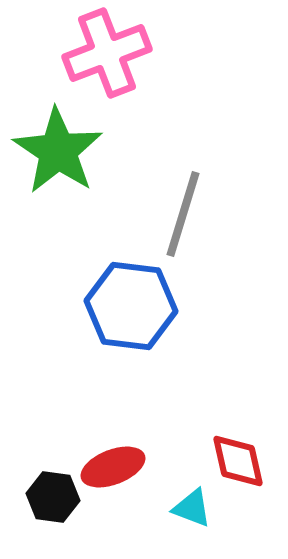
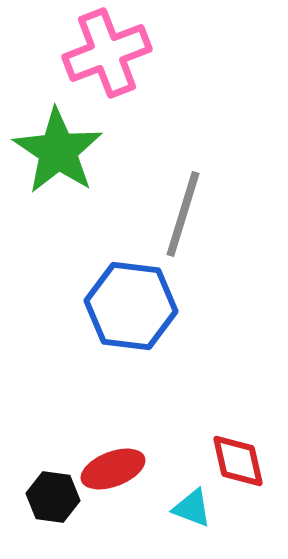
red ellipse: moved 2 px down
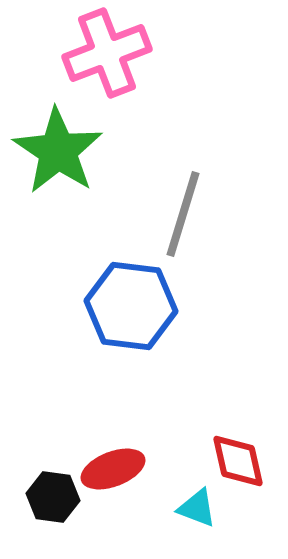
cyan triangle: moved 5 px right
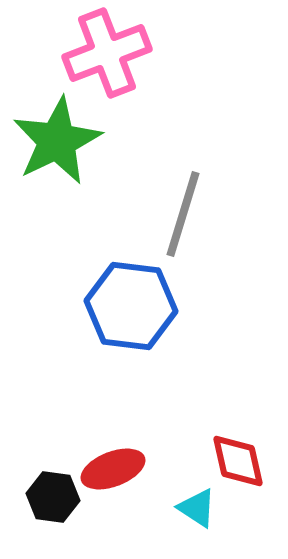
green star: moved 1 px left, 10 px up; rotated 12 degrees clockwise
cyan triangle: rotated 12 degrees clockwise
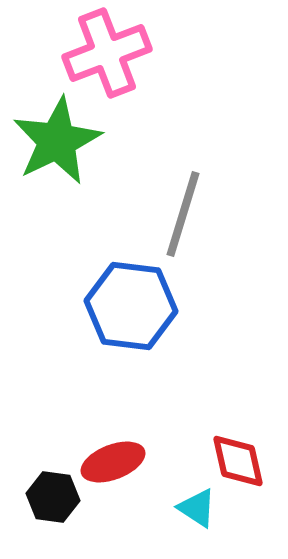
red ellipse: moved 7 px up
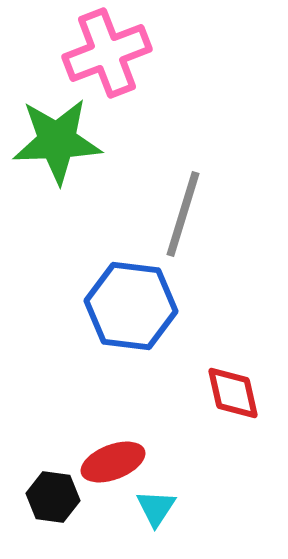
green star: rotated 24 degrees clockwise
red diamond: moved 5 px left, 68 px up
cyan triangle: moved 41 px left; rotated 30 degrees clockwise
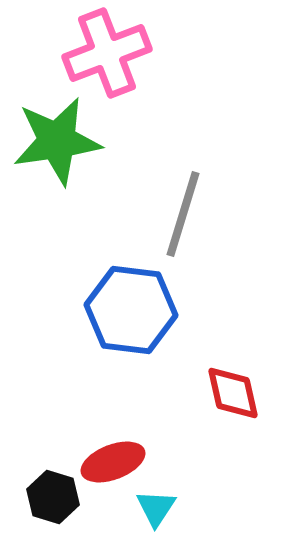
green star: rotated 6 degrees counterclockwise
blue hexagon: moved 4 px down
black hexagon: rotated 9 degrees clockwise
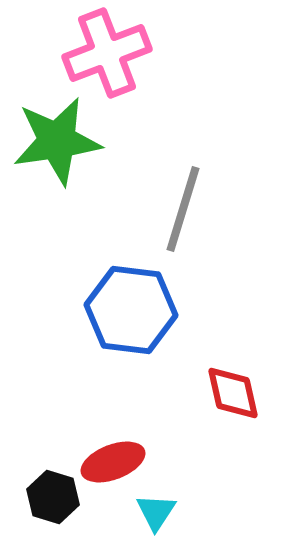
gray line: moved 5 px up
cyan triangle: moved 4 px down
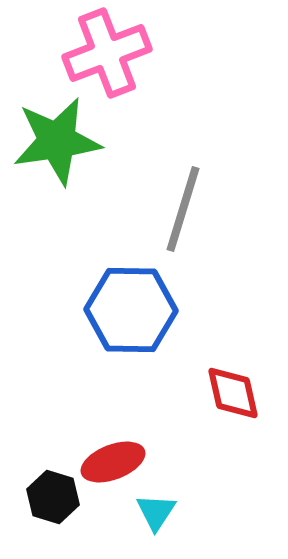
blue hexagon: rotated 6 degrees counterclockwise
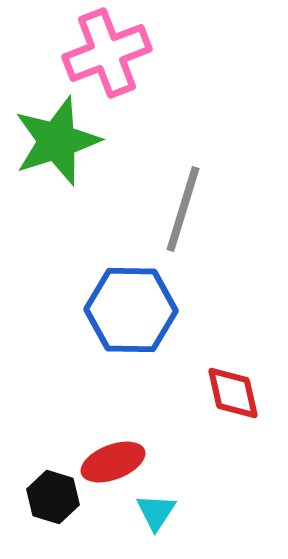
green star: rotated 10 degrees counterclockwise
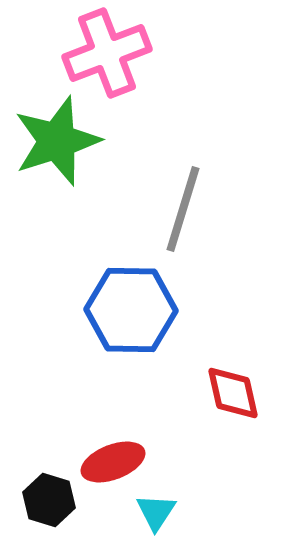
black hexagon: moved 4 px left, 3 px down
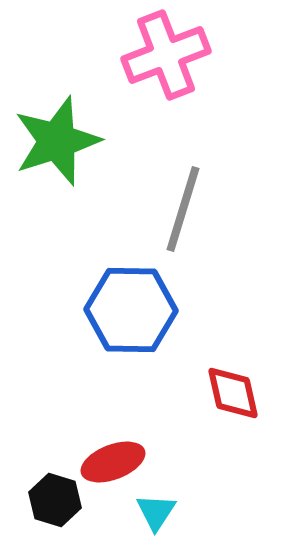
pink cross: moved 59 px right, 2 px down
black hexagon: moved 6 px right
